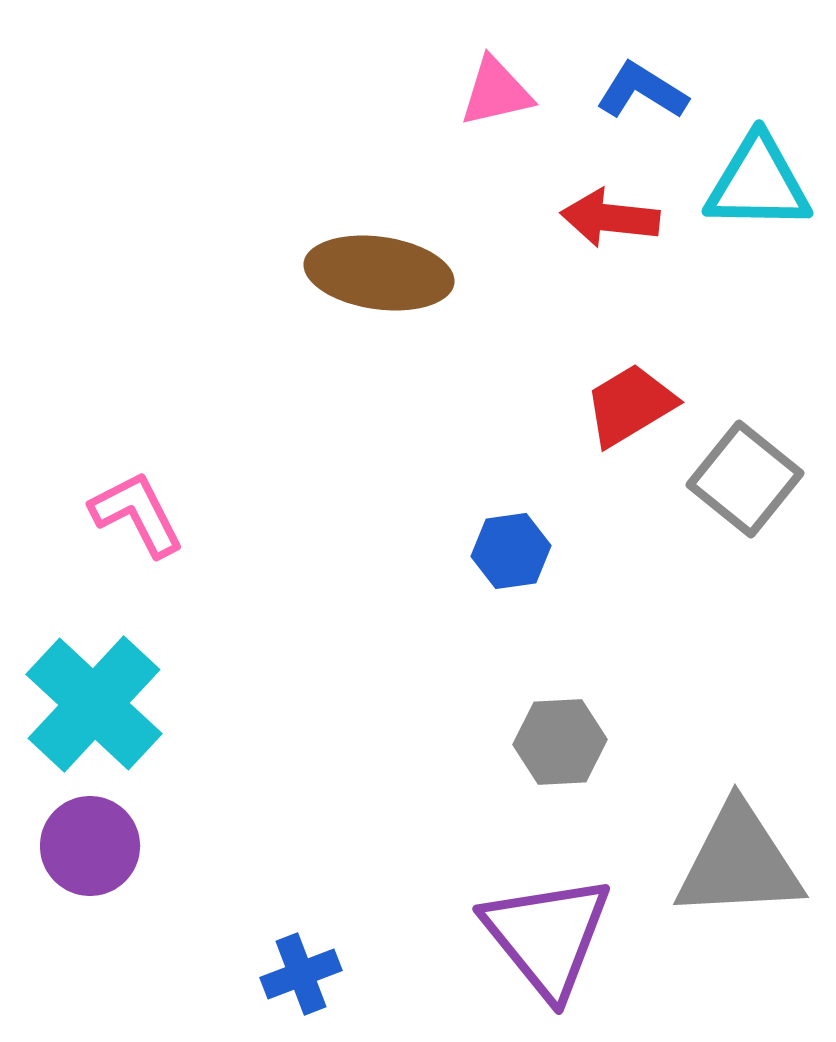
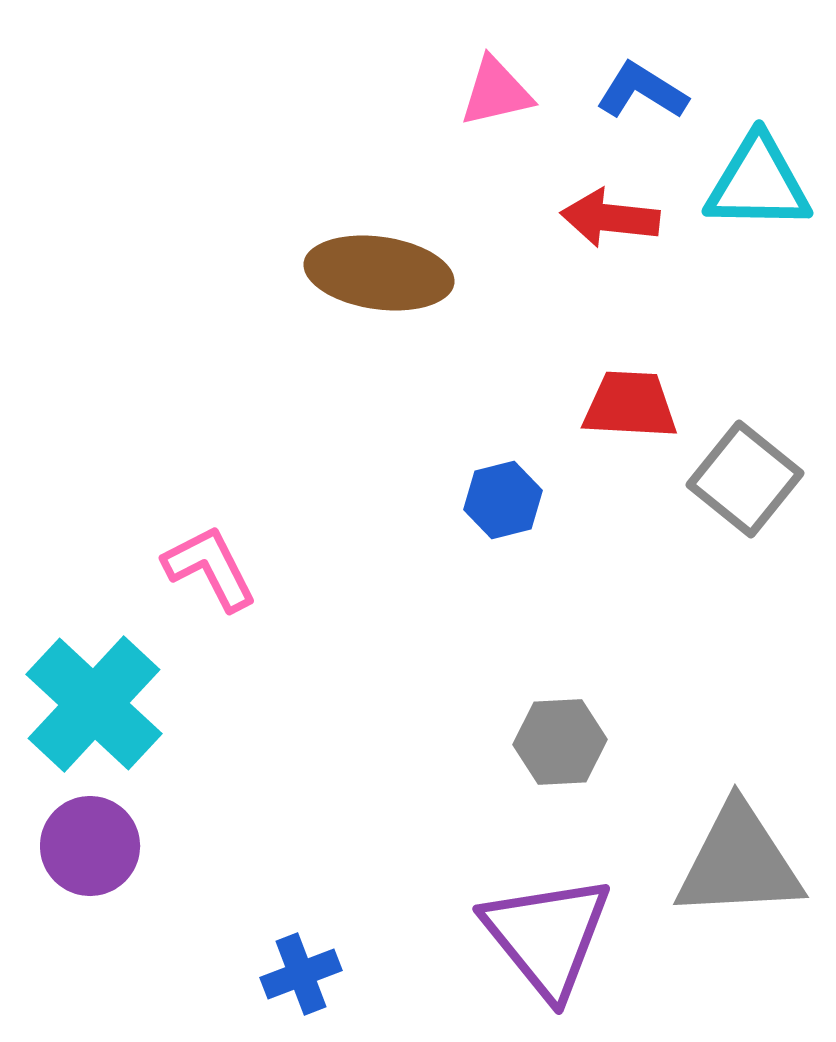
red trapezoid: rotated 34 degrees clockwise
pink L-shape: moved 73 px right, 54 px down
blue hexagon: moved 8 px left, 51 px up; rotated 6 degrees counterclockwise
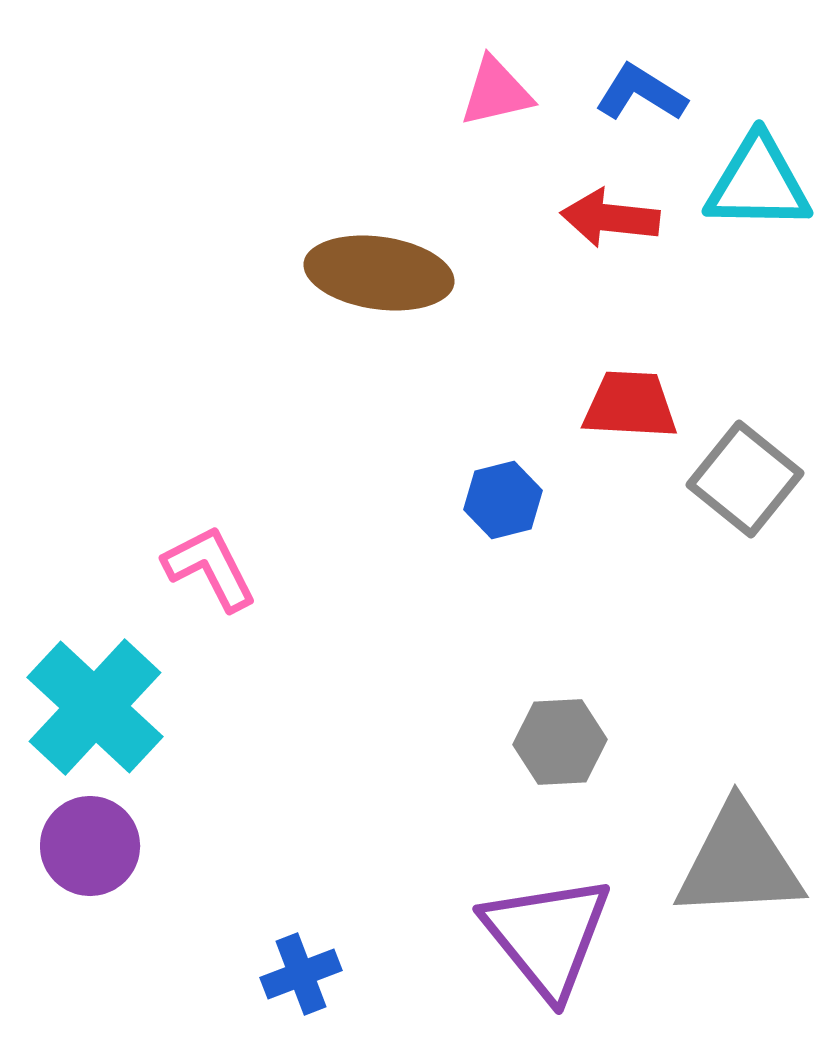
blue L-shape: moved 1 px left, 2 px down
cyan cross: moved 1 px right, 3 px down
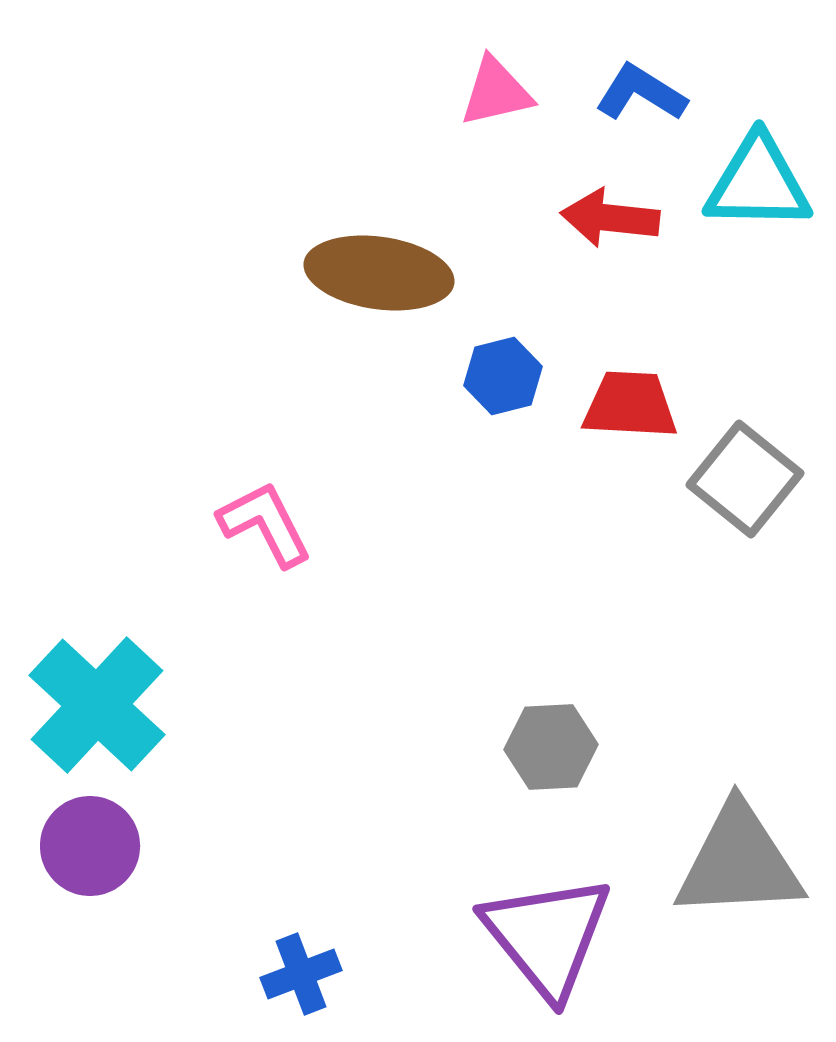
blue hexagon: moved 124 px up
pink L-shape: moved 55 px right, 44 px up
cyan cross: moved 2 px right, 2 px up
gray hexagon: moved 9 px left, 5 px down
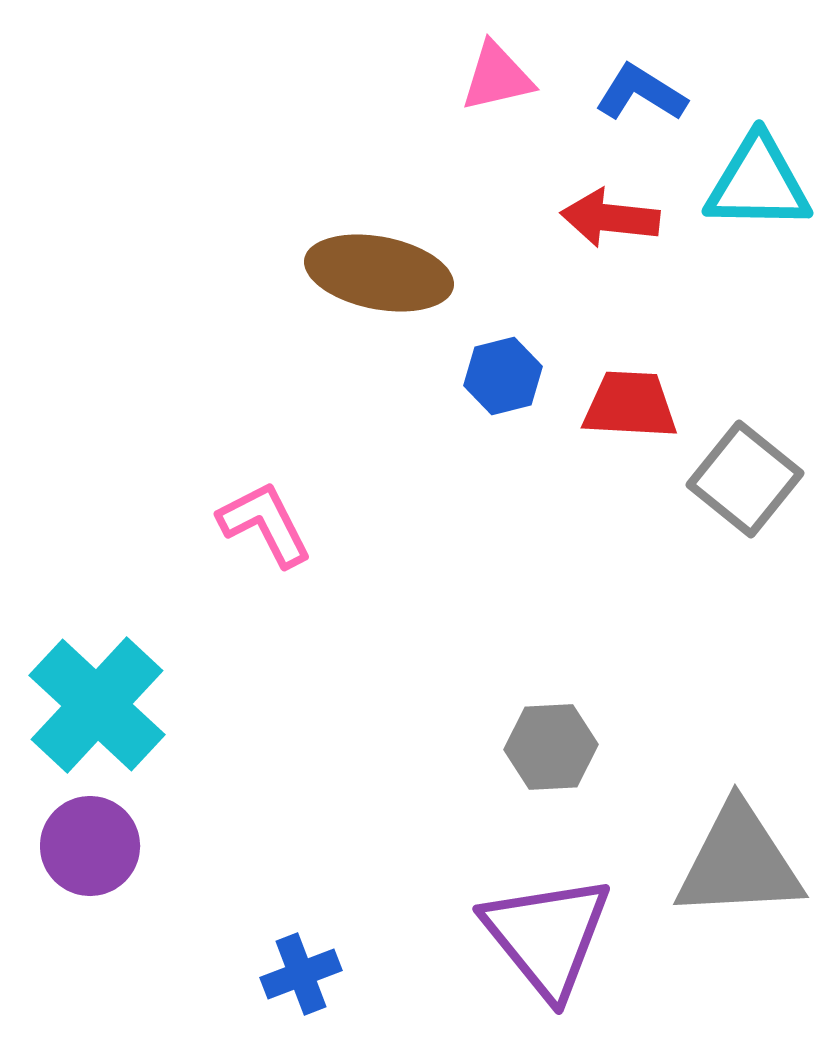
pink triangle: moved 1 px right, 15 px up
brown ellipse: rotated 3 degrees clockwise
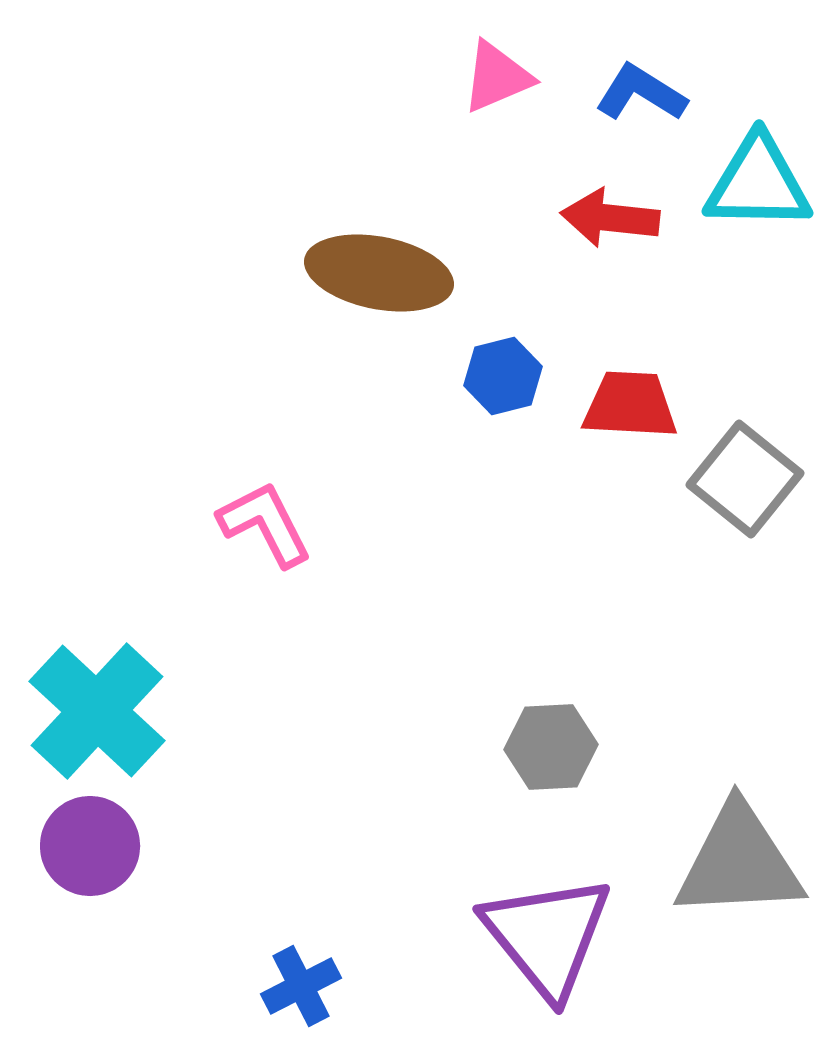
pink triangle: rotated 10 degrees counterclockwise
cyan cross: moved 6 px down
blue cross: moved 12 px down; rotated 6 degrees counterclockwise
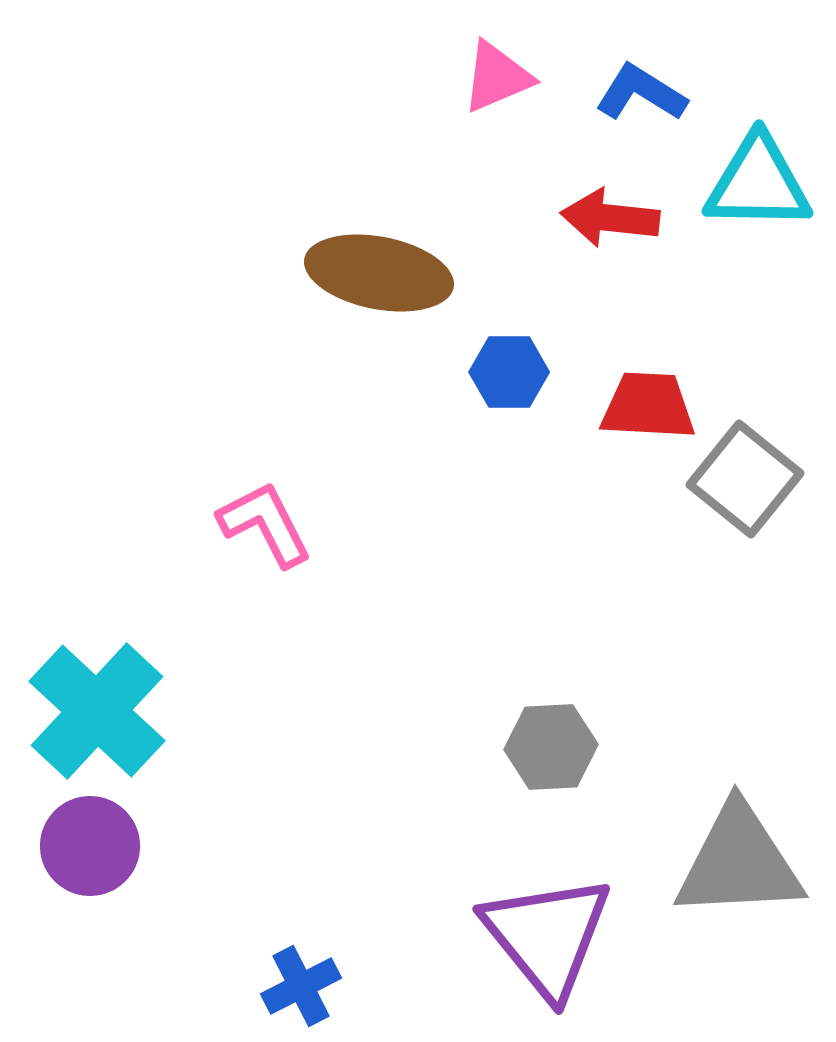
blue hexagon: moved 6 px right, 4 px up; rotated 14 degrees clockwise
red trapezoid: moved 18 px right, 1 px down
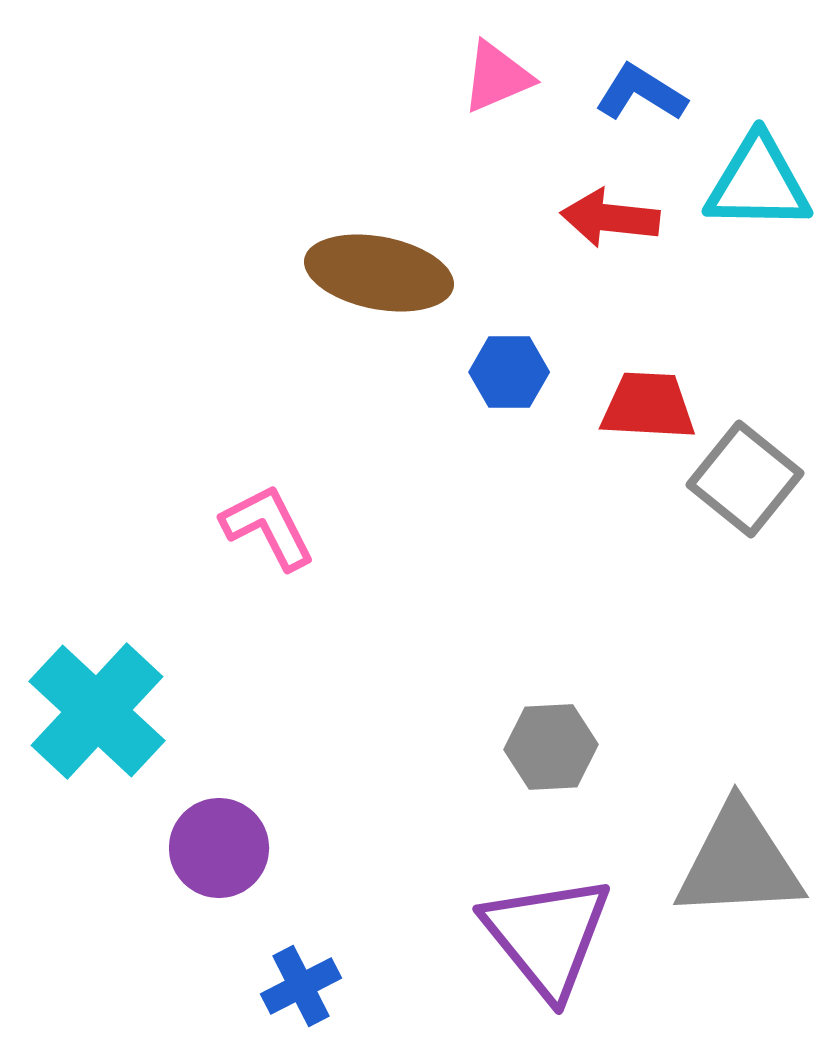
pink L-shape: moved 3 px right, 3 px down
purple circle: moved 129 px right, 2 px down
